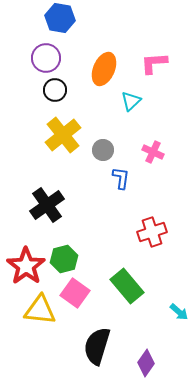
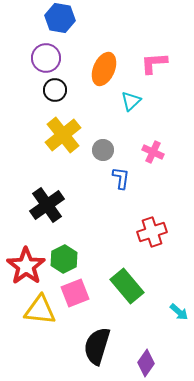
green hexagon: rotated 12 degrees counterclockwise
pink square: rotated 32 degrees clockwise
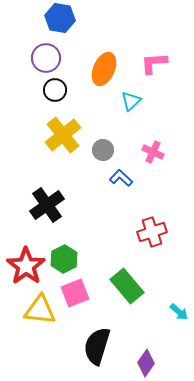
blue L-shape: rotated 55 degrees counterclockwise
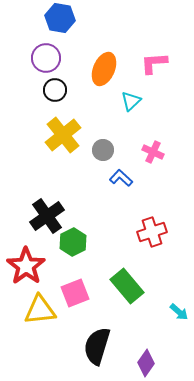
black cross: moved 11 px down
green hexagon: moved 9 px right, 17 px up
yellow triangle: rotated 12 degrees counterclockwise
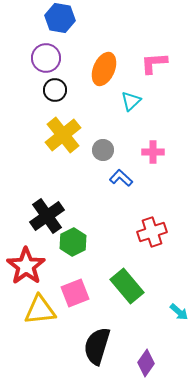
pink cross: rotated 25 degrees counterclockwise
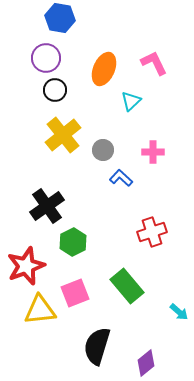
pink L-shape: rotated 68 degrees clockwise
black cross: moved 10 px up
red star: rotated 15 degrees clockwise
purple diamond: rotated 16 degrees clockwise
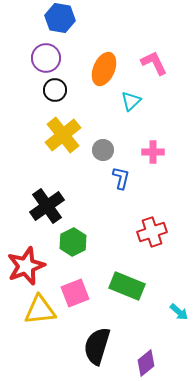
blue L-shape: rotated 60 degrees clockwise
green rectangle: rotated 28 degrees counterclockwise
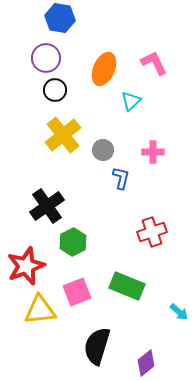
pink square: moved 2 px right, 1 px up
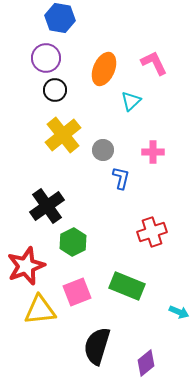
cyan arrow: rotated 18 degrees counterclockwise
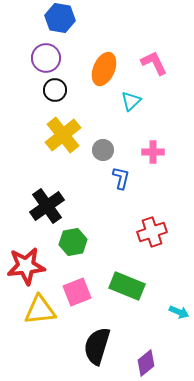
green hexagon: rotated 16 degrees clockwise
red star: rotated 15 degrees clockwise
